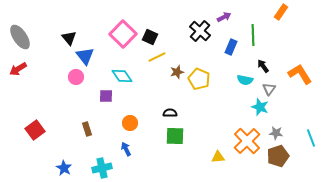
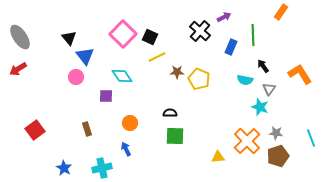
brown star: rotated 16 degrees clockwise
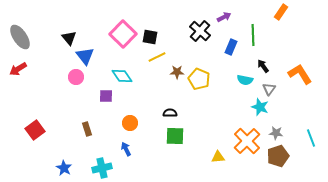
black square: rotated 14 degrees counterclockwise
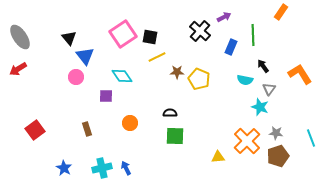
pink square: rotated 12 degrees clockwise
blue arrow: moved 19 px down
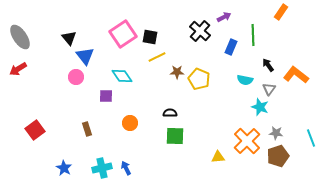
black arrow: moved 5 px right, 1 px up
orange L-shape: moved 4 px left, 1 px down; rotated 20 degrees counterclockwise
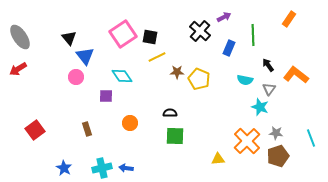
orange rectangle: moved 8 px right, 7 px down
blue rectangle: moved 2 px left, 1 px down
yellow triangle: moved 2 px down
blue arrow: rotated 56 degrees counterclockwise
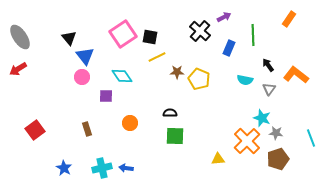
pink circle: moved 6 px right
cyan star: moved 2 px right, 11 px down
brown pentagon: moved 3 px down
